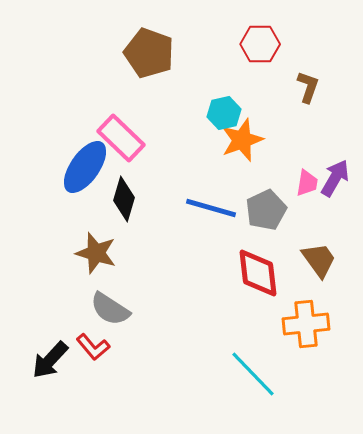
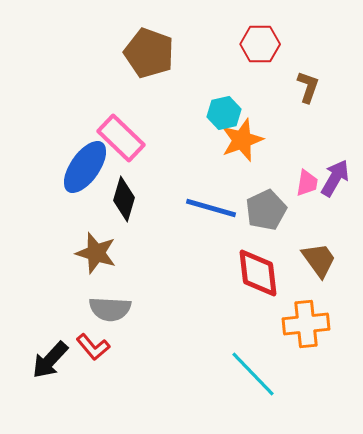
gray semicircle: rotated 30 degrees counterclockwise
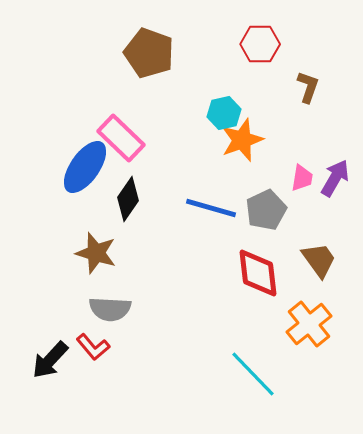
pink trapezoid: moved 5 px left, 5 px up
black diamond: moved 4 px right; rotated 18 degrees clockwise
orange cross: moved 3 px right; rotated 33 degrees counterclockwise
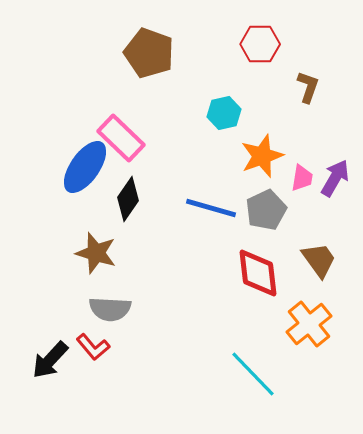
orange star: moved 20 px right, 16 px down
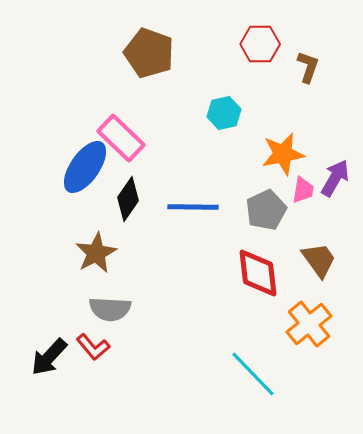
brown L-shape: moved 20 px up
orange star: moved 21 px right, 2 px up; rotated 9 degrees clockwise
pink trapezoid: moved 1 px right, 12 px down
blue line: moved 18 px left, 1 px up; rotated 15 degrees counterclockwise
brown star: rotated 27 degrees clockwise
black arrow: moved 1 px left, 3 px up
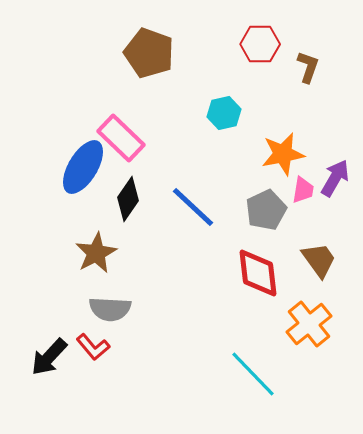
blue ellipse: moved 2 px left; rotated 4 degrees counterclockwise
blue line: rotated 42 degrees clockwise
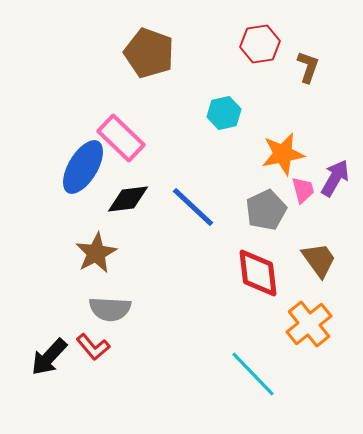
red hexagon: rotated 9 degrees counterclockwise
pink trapezoid: rotated 24 degrees counterclockwise
black diamond: rotated 48 degrees clockwise
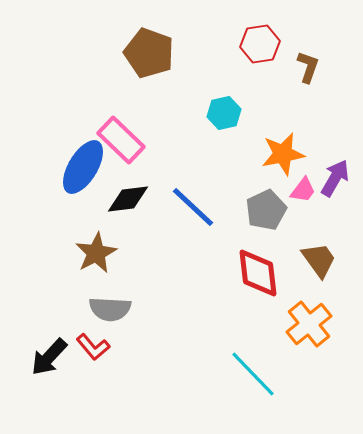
pink rectangle: moved 2 px down
pink trapezoid: rotated 52 degrees clockwise
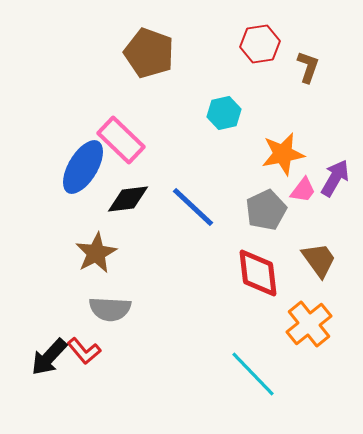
red L-shape: moved 9 px left, 4 px down
